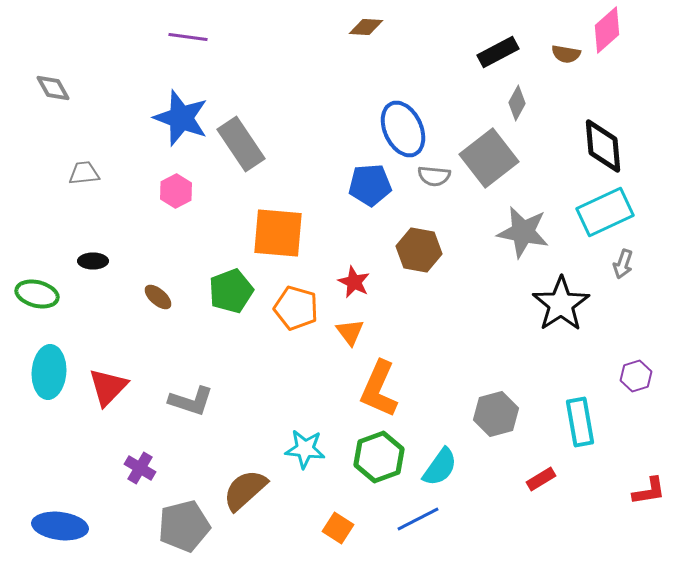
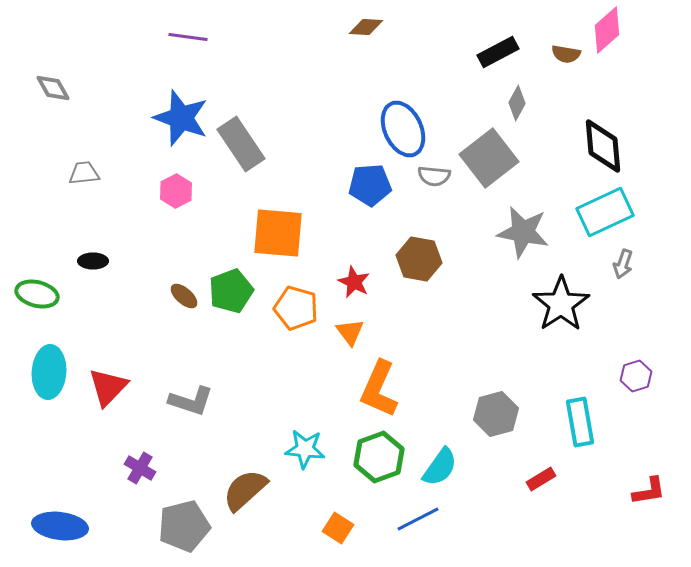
brown hexagon at (419, 250): moved 9 px down
brown ellipse at (158, 297): moved 26 px right, 1 px up
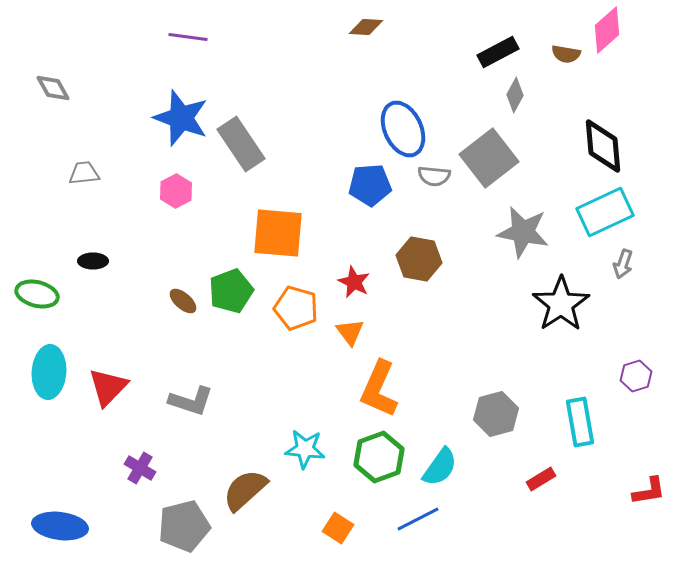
gray diamond at (517, 103): moved 2 px left, 8 px up
brown ellipse at (184, 296): moved 1 px left, 5 px down
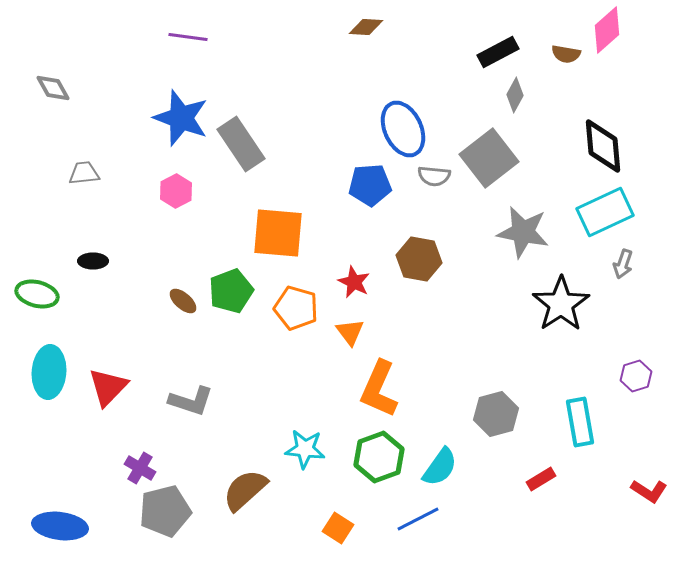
red L-shape at (649, 491): rotated 42 degrees clockwise
gray pentagon at (184, 526): moved 19 px left, 15 px up
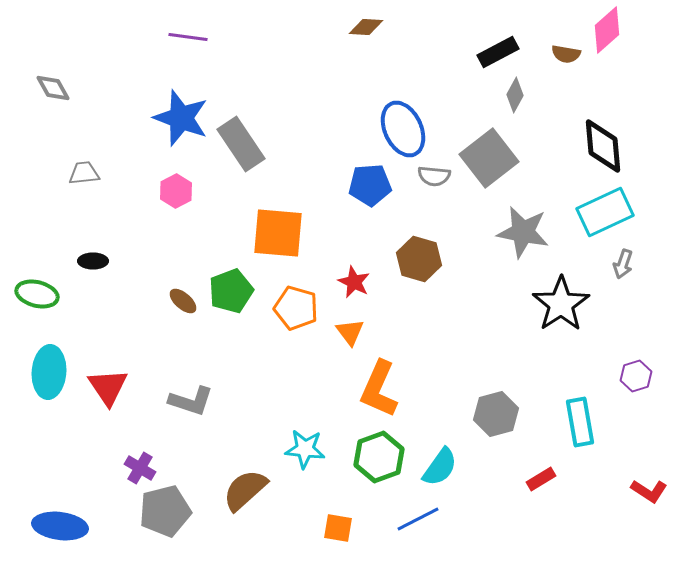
brown hexagon at (419, 259): rotated 6 degrees clockwise
red triangle at (108, 387): rotated 18 degrees counterclockwise
orange square at (338, 528): rotated 24 degrees counterclockwise
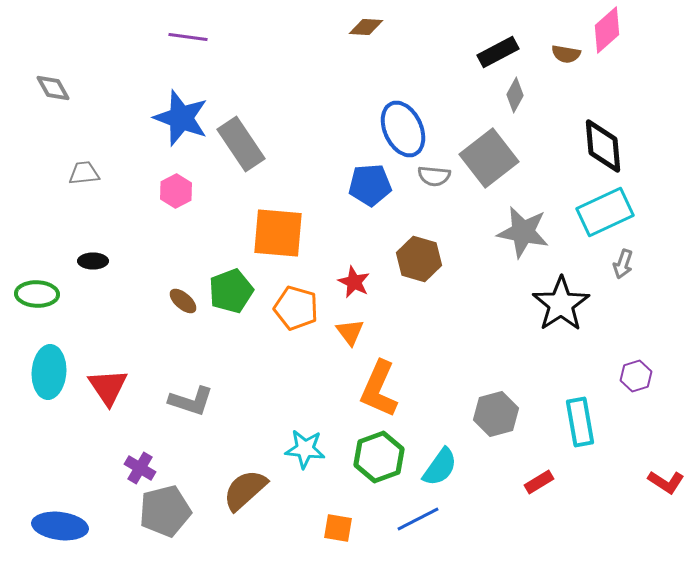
green ellipse at (37, 294): rotated 12 degrees counterclockwise
red rectangle at (541, 479): moved 2 px left, 3 px down
red L-shape at (649, 491): moved 17 px right, 9 px up
